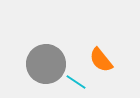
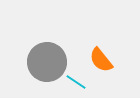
gray circle: moved 1 px right, 2 px up
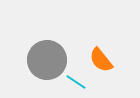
gray circle: moved 2 px up
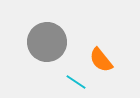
gray circle: moved 18 px up
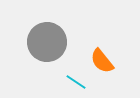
orange semicircle: moved 1 px right, 1 px down
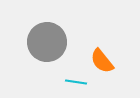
cyan line: rotated 25 degrees counterclockwise
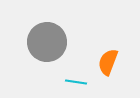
orange semicircle: moved 6 px right, 1 px down; rotated 60 degrees clockwise
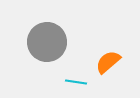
orange semicircle: rotated 28 degrees clockwise
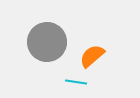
orange semicircle: moved 16 px left, 6 px up
